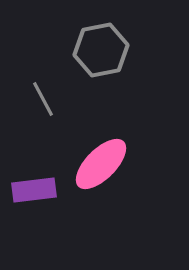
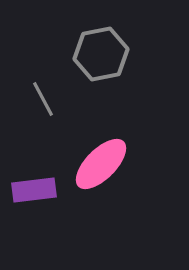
gray hexagon: moved 4 px down
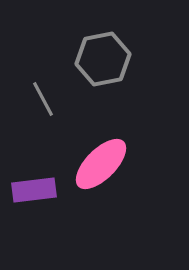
gray hexagon: moved 2 px right, 5 px down
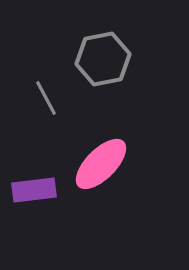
gray line: moved 3 px right, 1 px up
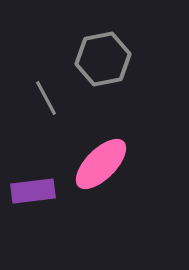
purple rectangle: moved 1 px left, 1 px down
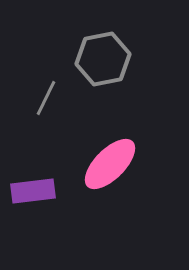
gray line: rotated 54 degrees clockwise
pink ellipse: moved 9 px right
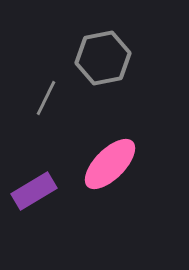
gray hexagon: moved 1 px up
purple rectangle: moved 1 px right; rotated 24 degrees counterclockwise
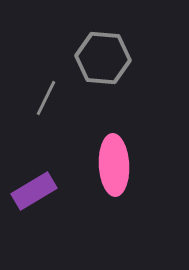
gray hexagon: rotated 16 degrees clockwise
pink ellipse: moved 4 px right, 1 px down; rotated 48 degrees counterclockwise
